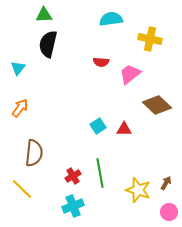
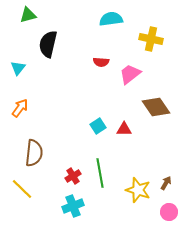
green triangle: moved 16 px left; rotated 12 degrees counterclockwise
yellow cross: moved 1 px right
brown diamond: moved 1 px left, 2 px down; rotated 12 degrees clockwise
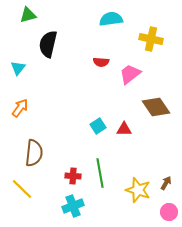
red cross: rotated 35 degrees clockwise
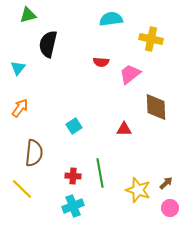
brown diamond: rotated 32 degrees clockwise
cyan square: moved 24 px left
brown arrow: rotated 16 degrees clockwise
pink circle: moved 1 px right, 4 px up
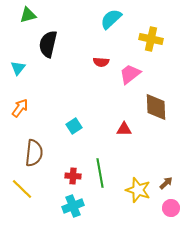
cyan semicircle: rotated 35 degrees counterclockwise
pink circle: moved 1 px right
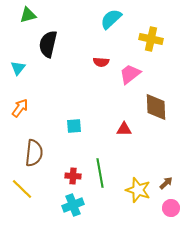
cyan square: rotated 28 degrees clockwise
cyan cross: moved 1 px up
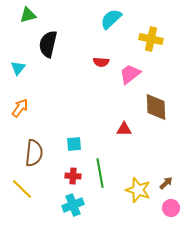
cyan square: moved 18 px down
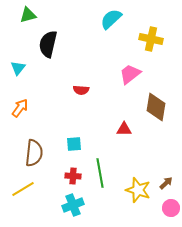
red semicircle: moved 20 px left, 28 px down
brown diamond: rotated 12 degrees clockwise
yellow line: moved 1 px right; rotated 75 degrees counterclockwise
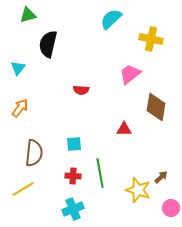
brown arrow: moved 5 px left, 6 px up
cyan cross: moved 4 px down
